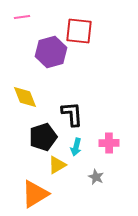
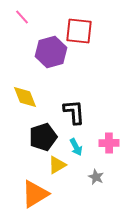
pink line: rotated 56 degrees clockwise
black L-shape: moved 2 px right, 2 px up
cyan arrow: rotated 42 degrees counterclockwise
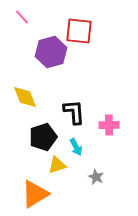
pink cross: moved 18 px up
yellow triangle: rotated 12 degrees clockwise
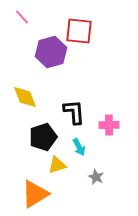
cyan arrow: moved 3 px right
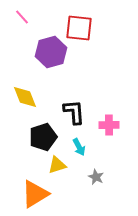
red square: moved 3 px up
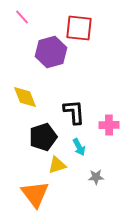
gray star: rotated 28 degrees counterclockwise
orange triangle: rotated 36 degrees counterclockwise
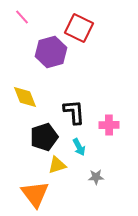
red square: rotated 20 degrees clockwise
black pentagon: moved 1 px right
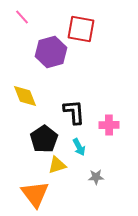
red square: moved 2 px right, 1 px down; rotated 16 degrees counterclockwise
yellow diamond: moved 1 px up
black pentagon: moved 2 px down; rotated 16 degrees counterclockwise
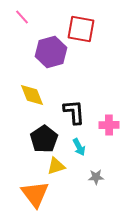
yellow diamond: moved 7 px right, 1 px up
yellow triangle: moved 1 px left, 1 px down
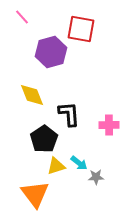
black L-shape: moved 5 px left, 2 px down
cyan arrow: moved 16 px down; rotated 24 degrees counterclockwise
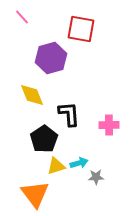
purple hexagon: moved 6 px down
cyan arrow: rotated 54 degrees counterclockwise
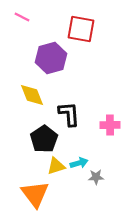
pink line: rotated 21 degrees counterclockwise
pink cross: moved 1 px right
